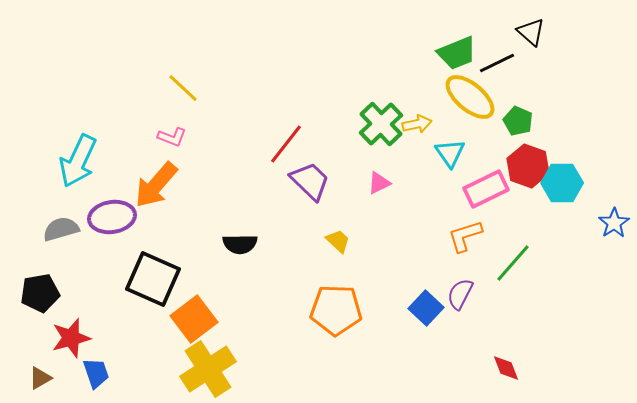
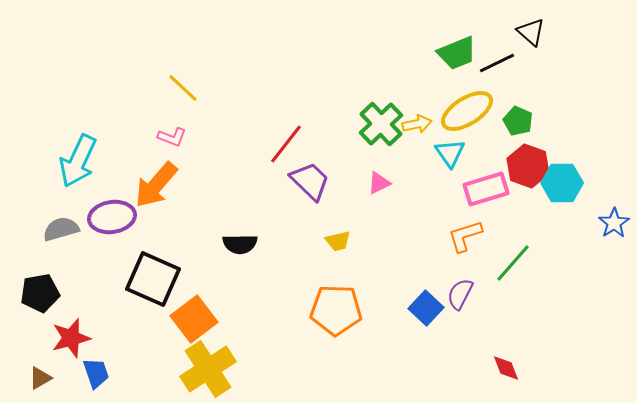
yellow ellipse: moved 3 px left, 14 px down; rotated 72 degrees counterclockwise
pink rectangle: rotated 9 degrees clockwise
yellow trapezoid: rotated 124 degrees clockwise
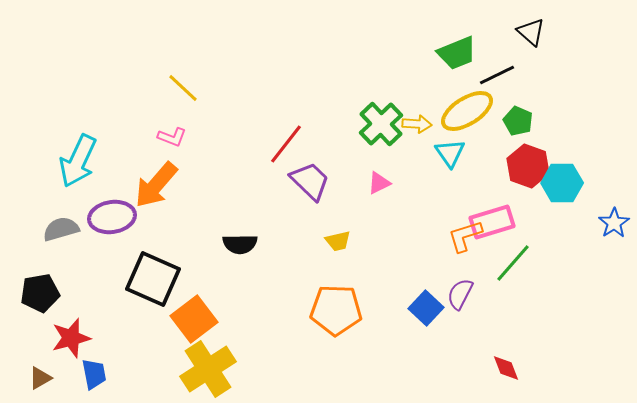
black line: moved 12 px down
yellow arrow: rotated 16 degrees clockwise
pink rectangle: moved 6 px right, 33 px down
blue trapezoid: moved 2 px left, 1 px down; rotated 8 degrees clockwise
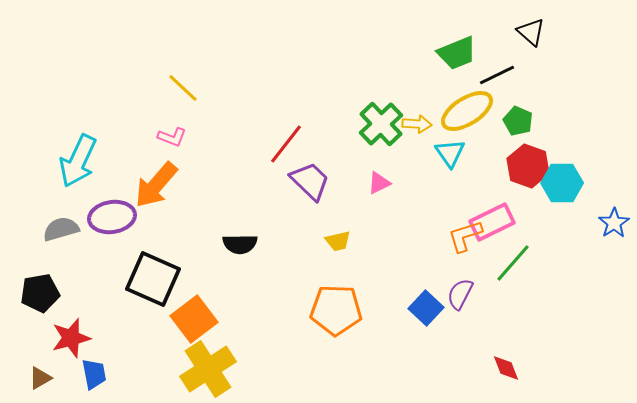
pink rectangle: rotated 9 degrees counterclockwise
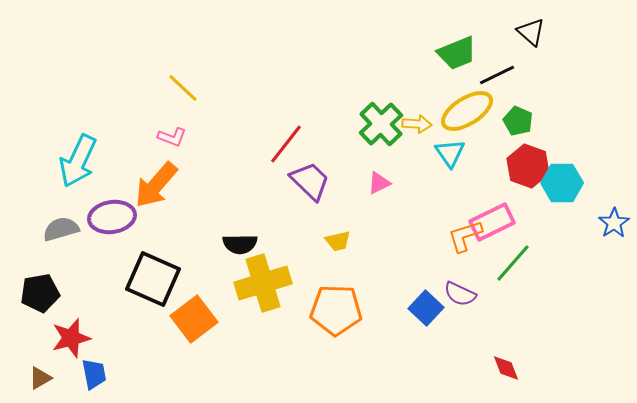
purple semicircle: rotated 92 degrees counterclockwise
yellow cross: moved 55 px right, 86 px up; rotated 16 degrees clockwise
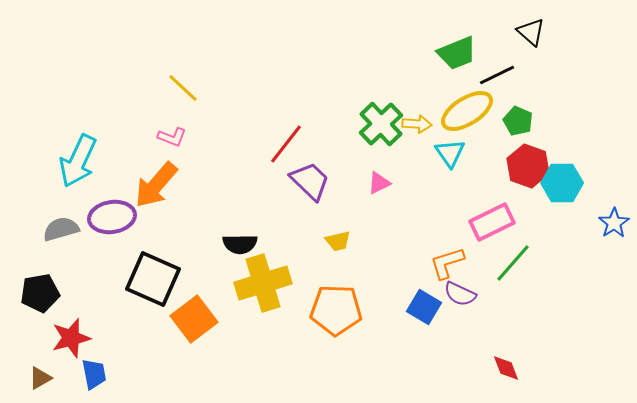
orange L-shape: moved 18 px left, 27 px down
blue square: moved 2 px left, 1 px up; rotated 12 degrees counterclockwise
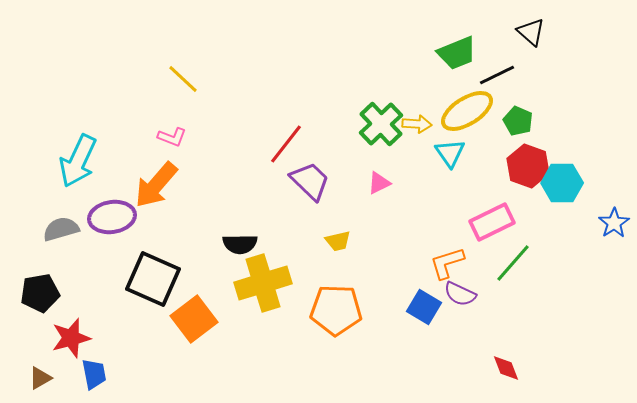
yellow line: moved 9 px up
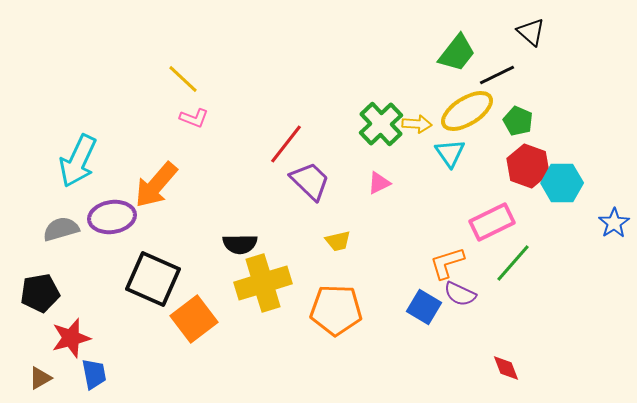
green trapezoid: rotated 30 degrees counterclockwise
pink L-shape: moved 22 px right, 19 px up
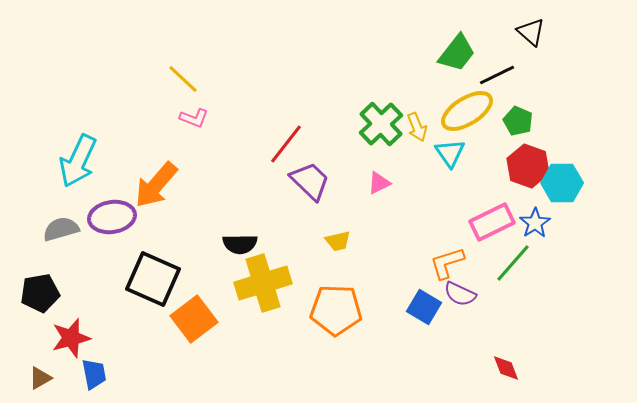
yellow arrow: moved 3 px down; rotated 64 degrees clockwise
blue star: moved 79 px left
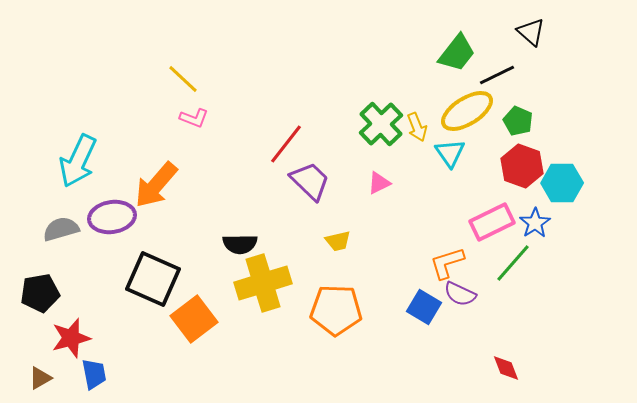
red hexagon: moved 6 px left
